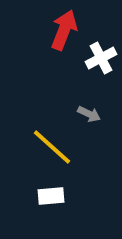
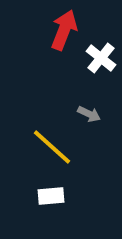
white cross: rotated 24 degrees counterclockwise
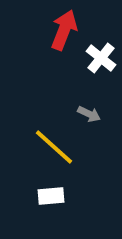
yellow line: moved 2 px right
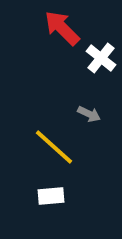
red arrow: moved 2 px left, 2 px up; rotated 66 degrees counterclockwise
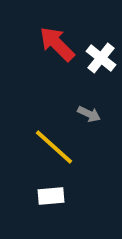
red arrow: moved 5 px left, 16 px down
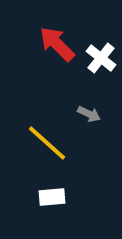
yellow line: moved 7 px left, 4 px up
white rectangle: moved 1 px right, 1 px down
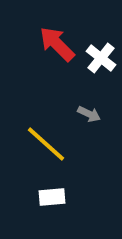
yellow line: moved 1 px left, 1 px down
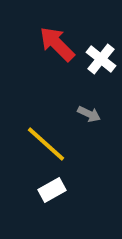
white cross: moved 1 px down
white rectangle: moved 7 px up; rotated 24 degrees counterclockwise
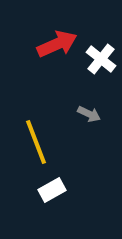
red arrow: rotated 111 degrees clockwise
yellow line: moved 10 px left, 2 px up; rotated 27 degrees clockwise
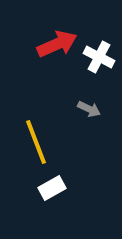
white cross: moved 2 px left, 2 px up; rotated 12 degrees counterclockwise
gray arrow: moved 5 px up
white rectangle: moved 2 px up
